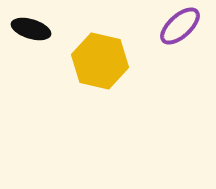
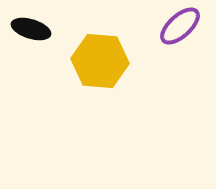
yellow hexagon: rotated 8 degrees counterclockwise
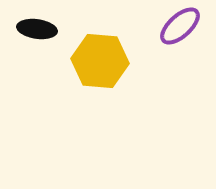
black ellipse: moved 6 px right; rotated 9 degrees counterclockwise
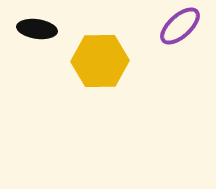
yellow hexagon: rotated 6 degrees counterclockwise
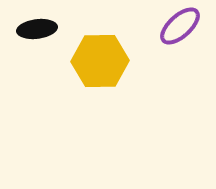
black ellipse: rotated 15 degrees counterclockwise
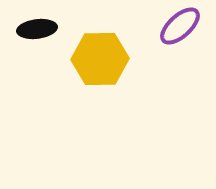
yellow hexagon: moved 2 px up
